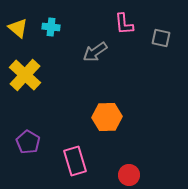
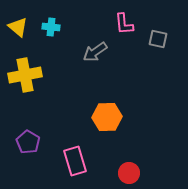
yellow triangle: moved 1 px up
gray square: moved 3 px left, 1 px down
yellow cross: rotated 36 degrees clockwise
red circle: moved 2 px up
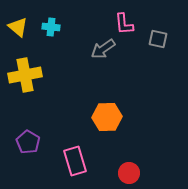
gray arrow: moved 8 px right, 3 px up
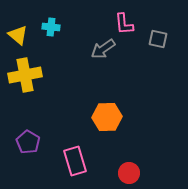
yellow triangle: moved 8 px down
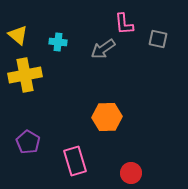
cyan cross: moved 7 px right, 15 px down
red circle: moved 2 px right
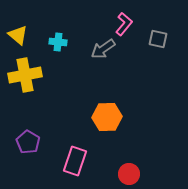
pink L-shape: rotated 135 degrees counterclockwise
pink rectangle: rotated 36 degrees clockwise
red circle: moved 2 px left, 1 px down
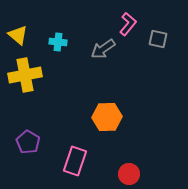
pink L-shape: moved 4 px right
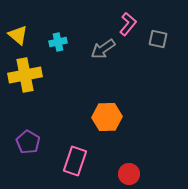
cyan cross: rotated 18 degrees counterclockwise
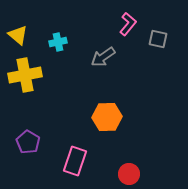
gray arrow: moved 8 px down
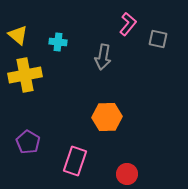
cyan cross: rotated 18 degrees clockwise
gray arrow: rotated 45 degrees counterclockwise
red circle: moved 2 px left
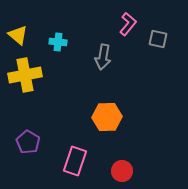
red circle: moved 5 px left, 3 px up
